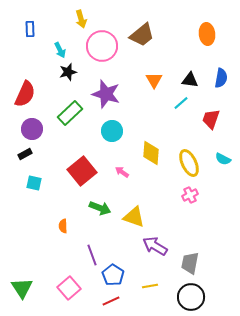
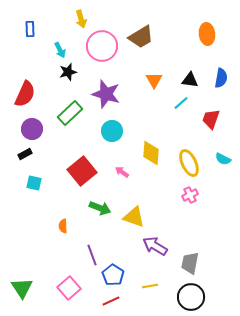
brown trapezoid: moved 1 px left, 2 px down; rotated 8 degrees clockwise
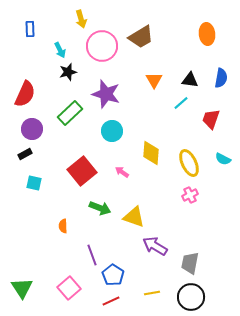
yellow line: moved 2 px right, 7 px down
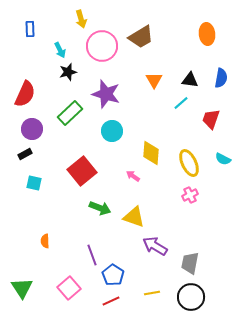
pink arrow: moved 11 px right, 4 px down
orange semicircle: moved 18 px left, 15 px down
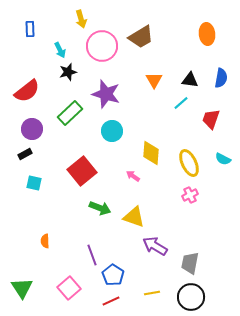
red semicircle: moved 2 px right, 3 px up; rotated 28 degrees clockwise
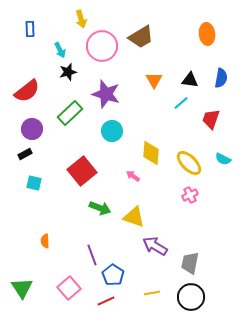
yellow ellipse: rotated 20 degrees counterclockwise
red line: moved 5 px left
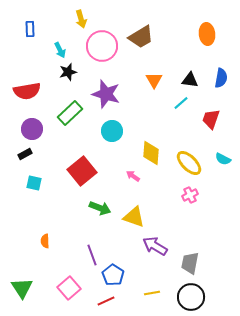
red semicircle: rotated 28 degrees clockwise
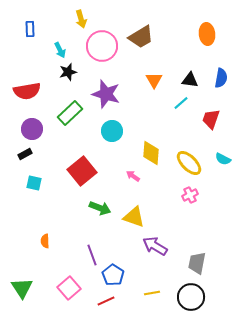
gray trapezoid: moved 7 px right
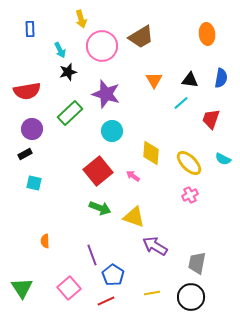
red square: moved 16 px right
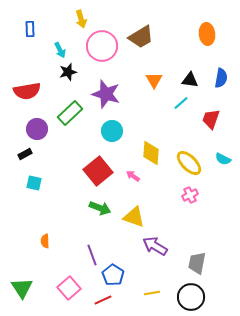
purple circle: moved 5 px right
red line: moved 3 px left, 1 px up
